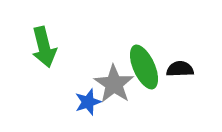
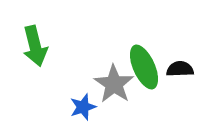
green arrow: moved 9 px left, 1 px up
blue star: moved 5 px left, 5 px down
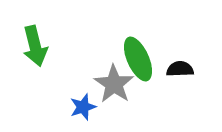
green ellipse: moved 6 px left, 8 px up
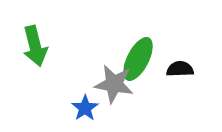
green ellipse: rotated 51 degrees clockwise
gray star: rotated 24 degrees counterclockwise
blue star: moved 2 px right, 1 px down; rotated 16 degrees counterclockwise
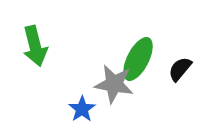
black semicircle: rotated 48 degrees counterclockwise
blue star: moved 3 px left, 1 px down
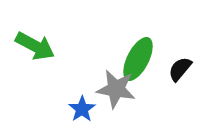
green arrow: rotated 48 degrees counterclockwise
gray star: moved 2 px right, 5 px down
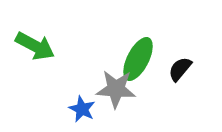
gray star: rotated 6 degrees counterclockwise
blue star: rotated 12 degrees counterclockwise
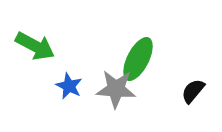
black semicircle: moved 13 px right, 22 px down
blue star: moved 13 px left, 23 px up
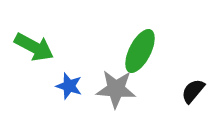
green arrow: moved 1 px left, 1 px down
green ellipse: moved 2 px right, 8 px up
blue star: rotated 8 degrees counterclockwise
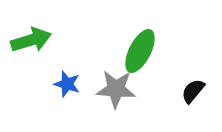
green arrow: moved 3 px left, 7 px up; rotated 45 degrees counterclockwise
blue star: moved 2 px left, 2 px up
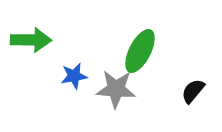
green arrow: rotated 18 degrees clockwise
blue star: moved 7 px right, 8 px up; rotated 28 degrees counterclockwise
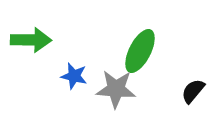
blue star: rotated 24 degrees clockwise
